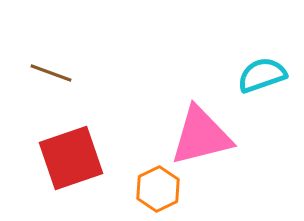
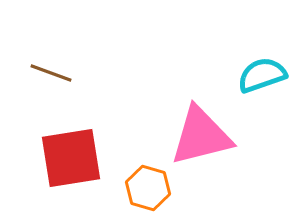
red square: rotated 10 degrees clockwise
orange hexagon: moved 10 px left, 1 px up; rotated 18 degrees counterclockwise
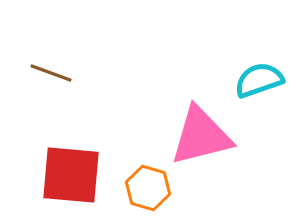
cyan semicircle: moved 3 px left, 5 px down
red square: moved 17 px down; rotated 14 degrees clockwise
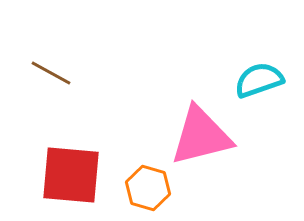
brown line: rotated 9 degrees clockwise
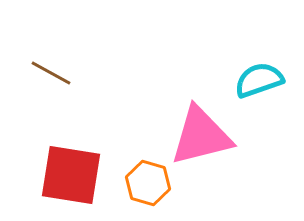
red square: rotated 4 degrees clockwise
orange hexagon: moved 5 px up
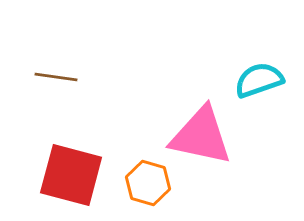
brown line: moved 5 px right, 4 px down; rotated 21 degrees counterclockwise
pink triangle: rotated 26 degrees clockwise
red square: rotated 6 degrees clockwise
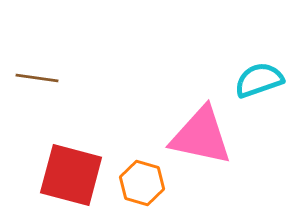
brown line: moved 19 px left, 1 px down
orange hexagon: moved 6 px left
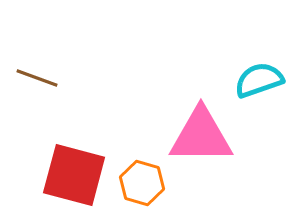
brown line: rotated 12 degrees clockwise
pink triangle: rotated 12 degrees counterclockwise
red square: moved 3 px right
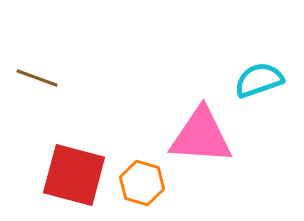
pink triangle: rotated 4 degrees clockwise
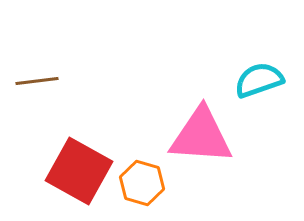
brown line: moved 3 px down; rotated 27 degrees counterclockwise
red square: moved 5 px right, 4 px up; rotated 14 degrees clockwise
